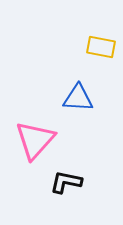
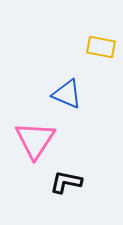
blue triangle: moved 11 px left, 4 px up; rotated 20 degrees clockwise
pink triangle: rotated 9 degrees counterclockwise
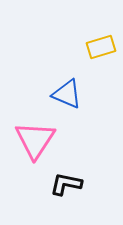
yellow rectangle: rotated 28 degrees counterclockwise
black L-shape: moved 2 px down
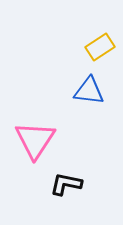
yellow rectangle: moved 1 px left; rotated 16 degrees counterclockwise
blue triangle: moved 22 px right, 3 px up; rotated 16 degrees counterclockwise
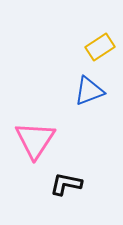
blue triangle: rotated 28 degrees counterclockwise
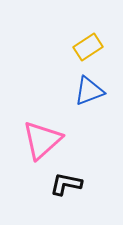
yellow rectangle: moved 12 px left
pink triangle: moved 7 px right; rotated 15 degrees clockwise
